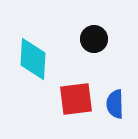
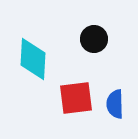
red square: moved 1 px up
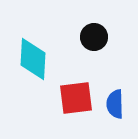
black circle: moved 2 px up
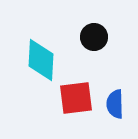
cyan diamond: moved 8 px right, 1 px down
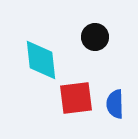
black circle: moved 1 px right
cyan diamond: rotated 9 degrees counterclockwise
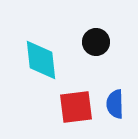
black circle: moved 1 px right, 5 px down
red square: moved 9 px down
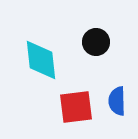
blue semicircle: moved 2 px right, 3 px up
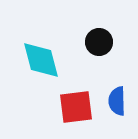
black circle: moved 3 px right
cyan diamond: rotated 9 degrees counterclockwise
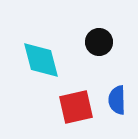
blue semicircle: moved 1 px up
red square: rotated 6 degrees counterclockwise
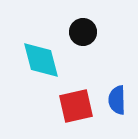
black circle: moved 16 px left, 10 px up
red square: moved 1 px up
